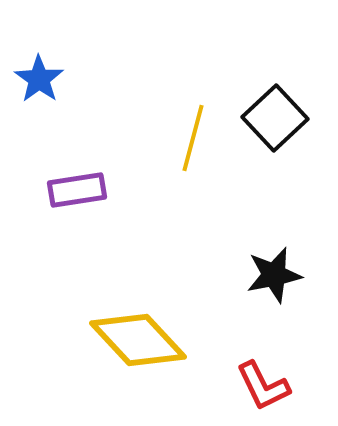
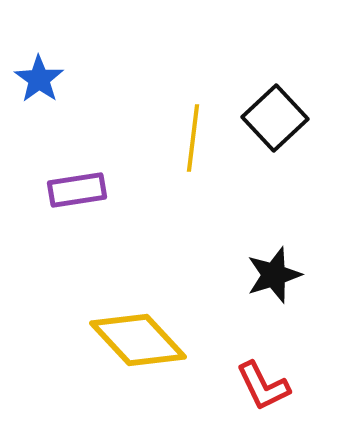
yellow line: rotated 8 degrees counterclockwise
black star: rotated 6 degrees counterclockwise
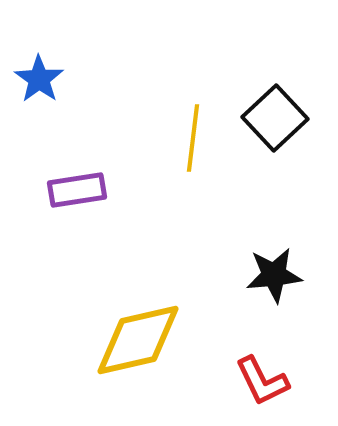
black star: rotated 12 degrees clockwise
yellow diamond: rotated 60 degrees counterclockwise
red L-shape: moved 1 px left, 5 px up
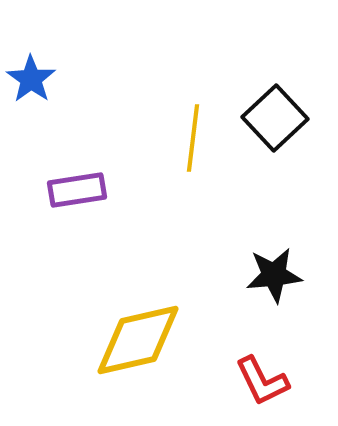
blue star: moved 8 px left
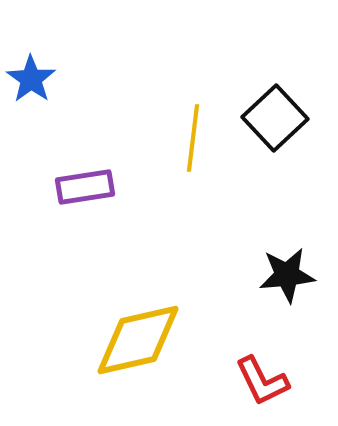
purple rectangle: moved 8 px right, 3 px up
black star: moved 13 px right
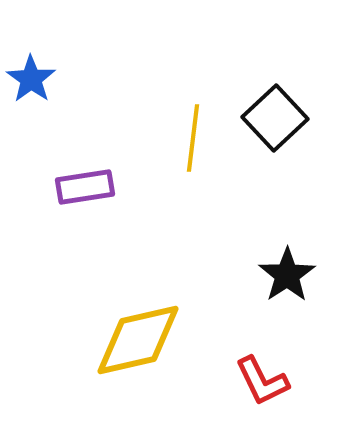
black star: rotated 28 degrees counterclockwise
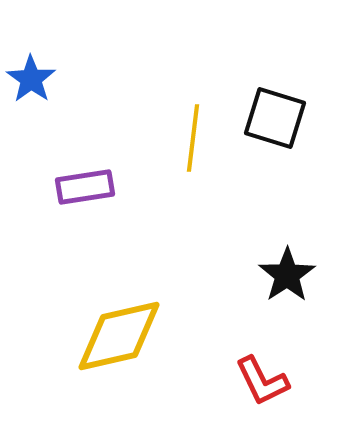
black square: rotated 30 degrees counterclockwise
yellow diamond: moved 19 px left, 4 px up
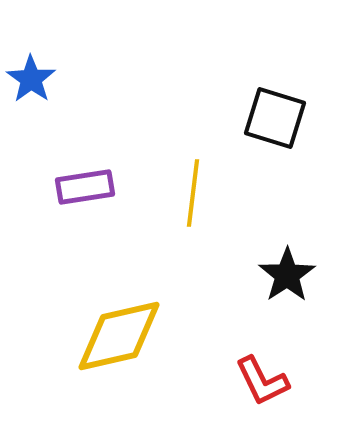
yellow line: moved 55 px down
